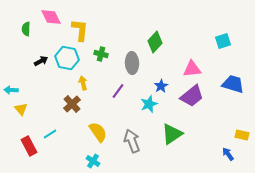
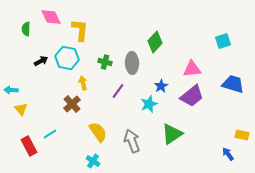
green cross: moved 4 px right, 8 px down
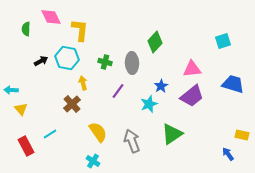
red rectangle: moved 3 px left
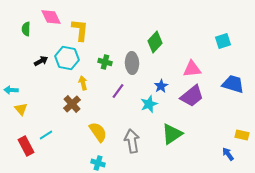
cyan line: moved 4 px left, 1 px down
gray arrow: rotated 10 degrees clockwise
cyan cross: moved 5 px right, 2 px down; rotated 16 degrees counterclockwise
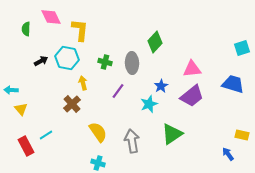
cyan square: moved 19 px right, 7 px down
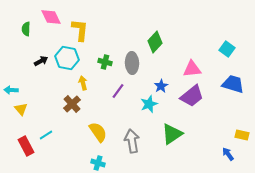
cyan square: moved 15 px left, 1 px down; rotated 35 degrees counterclockwise
